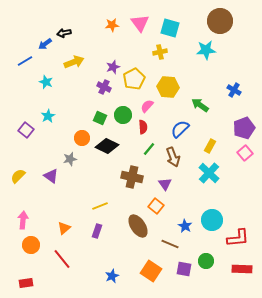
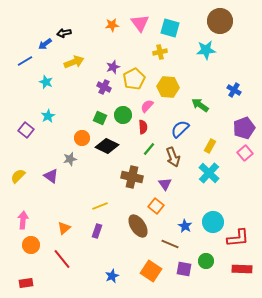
cyan circle at (212, 220): moved 1 px right, 2 px down
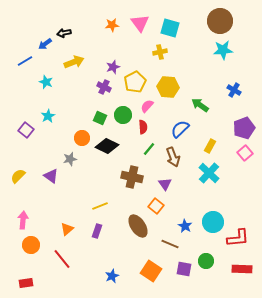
cyan star at (206, 50): moved 17 px right
yellow pentagon at (134, 79): moved 1 px right, 3 px down
orange triangle at (64, 228): moved 3 px right, 1 px down
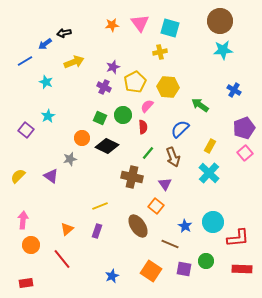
green line at (149, 149): moved 1 px left, 4 px down
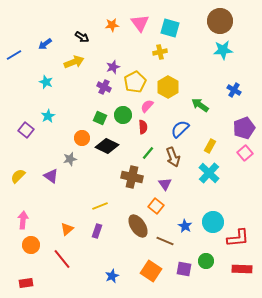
black arrow at (64, 33): moved 18 px right, 4 px down; rotated 136 degrees counterclockwise
blue line at (25, 61): moved 11 px left, 6 px up
yellow hexagon at (168, 87): rotated 25 degrees clockwise
brown line at (170, 244): moved 5 px left, 3 px up
